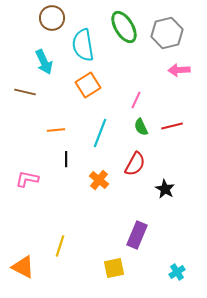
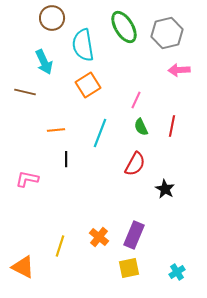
red line: rotated 65 degrees counterclockwise
orange cross: moved 57 px down
purple rectangle: moved 3 px left
yellow square: moved 15 px right
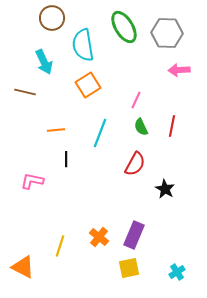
gray hexagon: rotated 16 degrees clockwise
pink L-shape: moved 5 px right, 2 px down
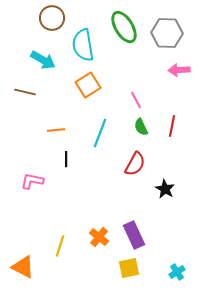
cyan arrow: moved 1 px left, 2 px up; rotated 35 degrees counterclockwise
pink line: rotated 54 degrees counterclockwise
purple rectangle: rotated 48 degrees counterclockwise
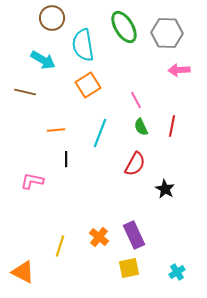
orange triangle: moved 5 px down
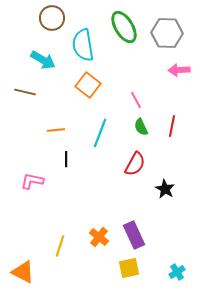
orange square: rotated 20 degrees counterclockwise
